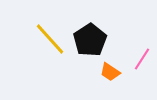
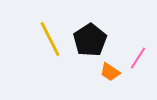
yellow line: rotated 15 degrees clockwise
pink line: moved 4 px left, 1 px up
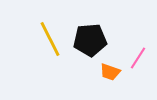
black pentagon: rotated 28 degrees clockwise
orange trapezoid: rotated 15 degrees counterclockwise
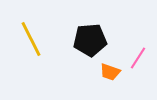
yellow line: moved 19 px left
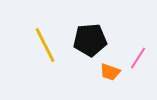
yellow line: moved 14 px right, 6 px down
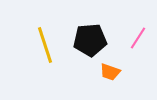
yellow line: rotated 9 degrees clockwise
pink line: moved 20 px up
